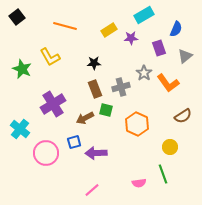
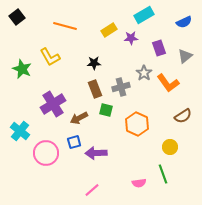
blue semicircle: moved 8 px right, 7 px up; rotated 42 degrees clockwise
brown arrow: moved 6 px left
cyan cross: moved 2 px down
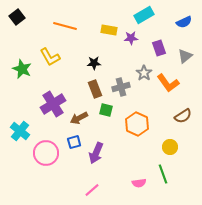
yellow rectangle: rotated 42 degrees clockwise
purple arrow: rotated 65 degrees counterclockwise
